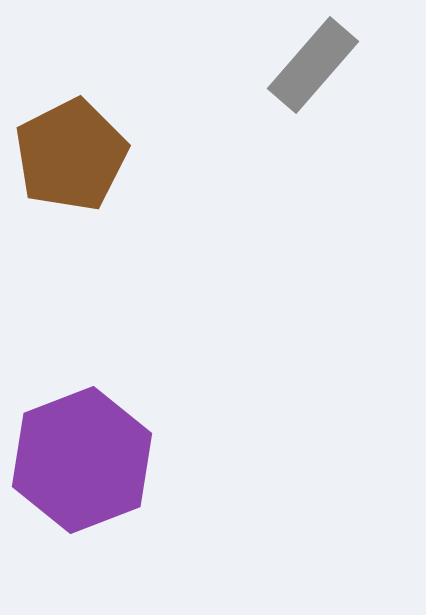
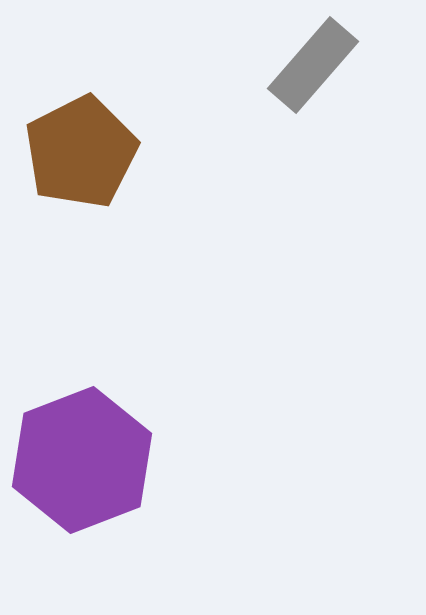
brown pentagon: moved 10 px right, 3 px up
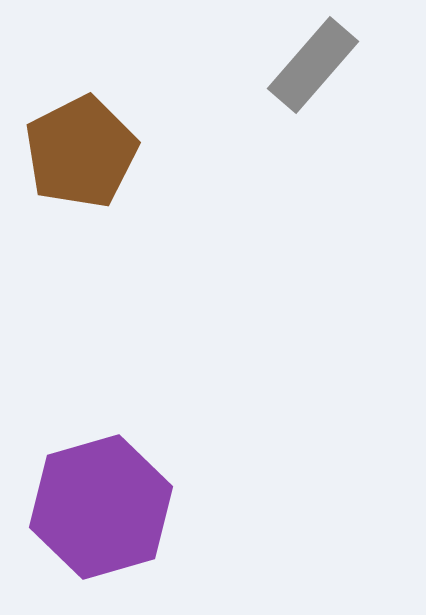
purple hexagon: moved 19 px right, 47 px down; rotated 5 degrees clockwise
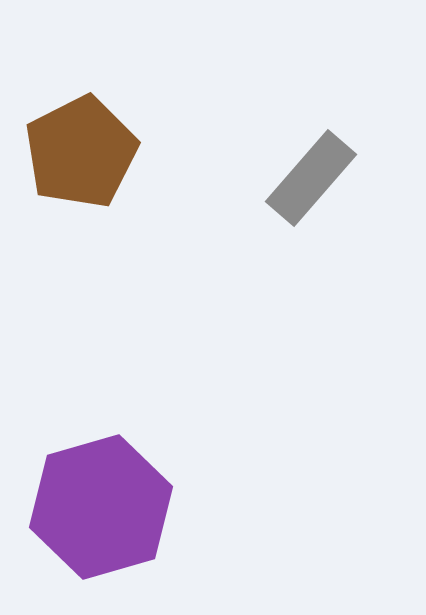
gray rectangle: moved 2 px left, 113 px down
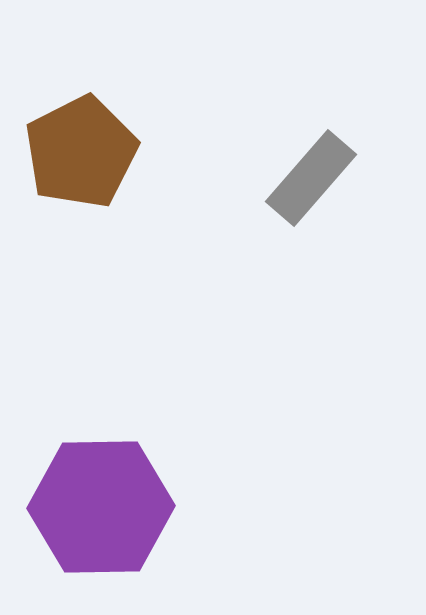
purple hexagon: rotated 15 degrees clockwise
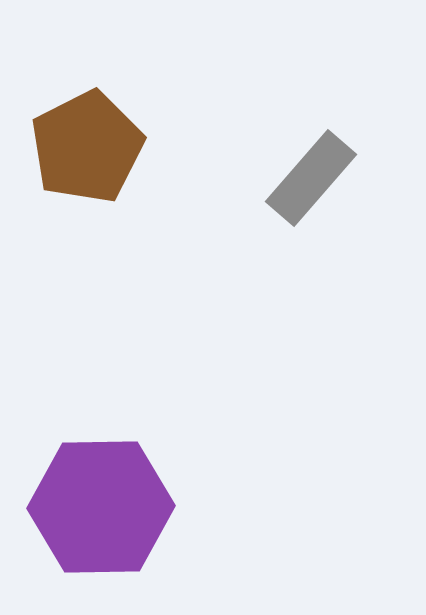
brown pentagon: moved 6 px right, 5 px up
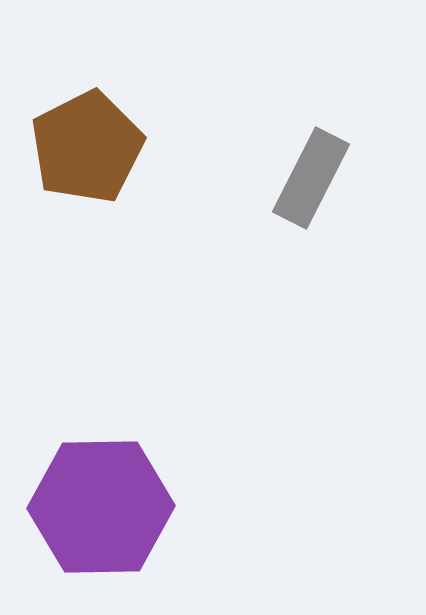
gray rectangle: rotated 14 degrees counterclockwise
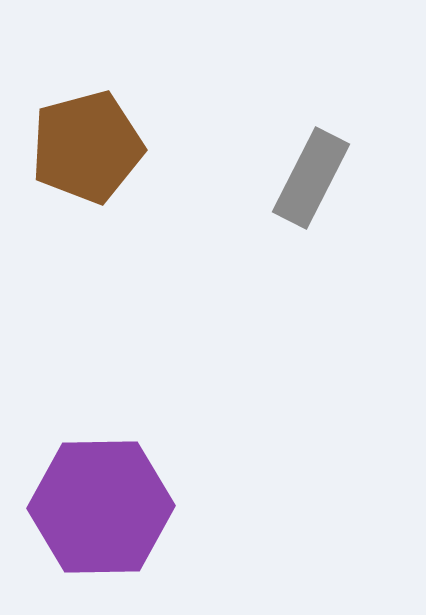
brown pentagon: rotated 12 degrees clockwise
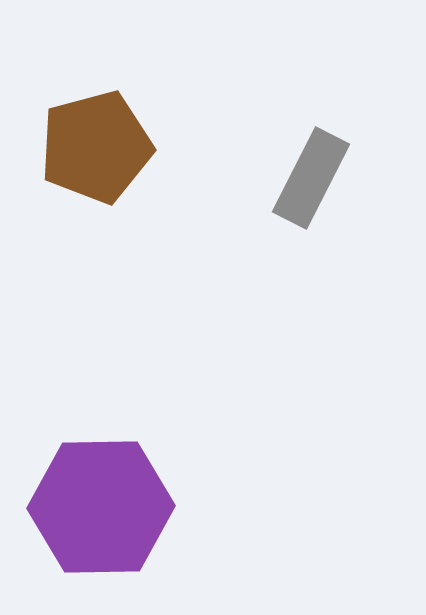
brown pentagon: moved 9 px right
